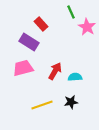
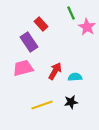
green line: moved 1 px down
purple rectangle: rotated 24 degrees clockwise
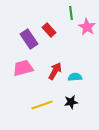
green line: rotated 16 degrees clockwise
red rectangle: moved 8 px right, 6 px down
purple rectangle: moved 3 px up
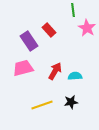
green line: moved 2 px right, 3 px up
pink star: moved 1 px down
purple rectangle: moved 2 px down
cyan semicircle: moved 1 px up
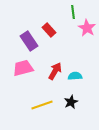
green line: moved 2 px down
black star: rotated 16 degrees counterclockwise
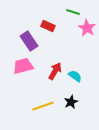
green line: rotated 64 degrees counterclockwise
red rectangle: moved 1 px left, 4 px up; rotated 24 degrees counterclockwise
pink trapezoid: moved 2 px up
cyan semicircle: rotated 40 degrees clockwise
yellow line: moved 1 px right, 1 px down
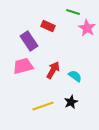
red arrow: moved 2 px left, 1 px up
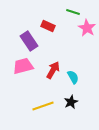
cyan semicircle: moved 2 px left, 1 px down; rotated 24 degrees clockwise
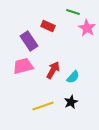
cyan semicircle: rotated 72 degrees clockwise
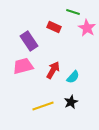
red rectangle: moved 6 px right, 1 px down
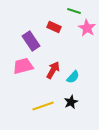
green line: moved 1 px right, 1 px up
purple rectangle: moved 2 px right
